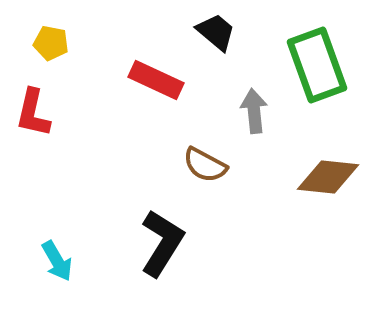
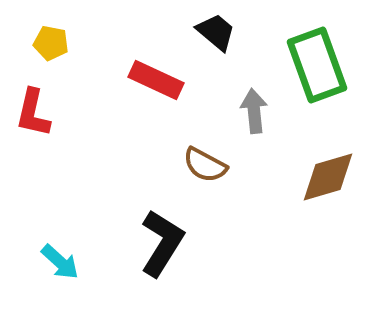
brown diamond: rotated 22 degrees counterclockwise
cyan arrow: moved 3 px right, 1 px down; rotated 18 degrees counterclockwise
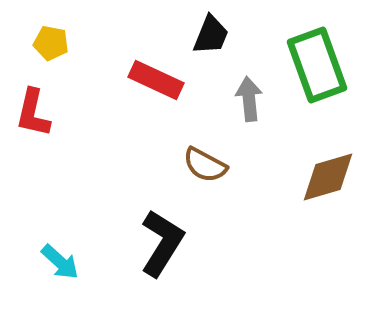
black trapezoid: moved 5 px left, 3 px down; rotated 72 degrees clockwise
gray arrow: moved 5 px left, 12 px up
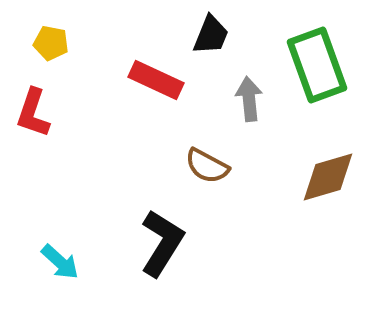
red L-shape: rotated 6 degrees clockwise
brown semicircle: moved 2 px right, 1 px down
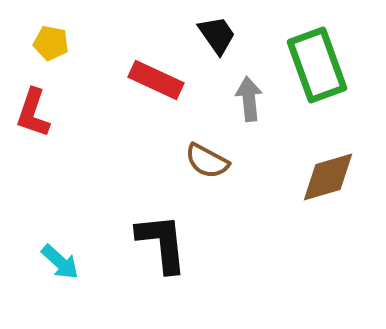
black trapezoid: moved 6 px right; rotated 57 degrees counterclockwise
brown semicircle: moved 5 px up
black L-shape: rotated 38 degrees counterclockwise
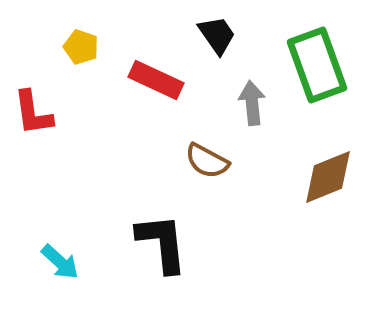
yellow pentagon: moved 30 px right, 4 px down; rotated 8 degrees clockwise
gray arrow: moved 3 px right, 4 px down
red L-shape: rotated 27 degrees counterclockwise
brown diamond: rotated 6 degrees counterclockwise
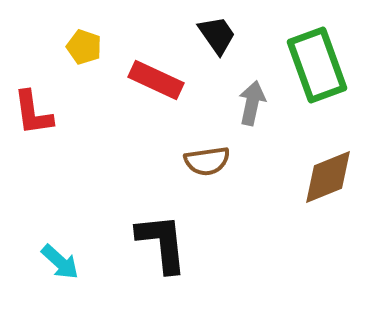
yellow pentagon: moved 3 px right
gray arrow: rotated 18 degrees clockwise
brown semicircle: rotated 36 degrees counterclockwise
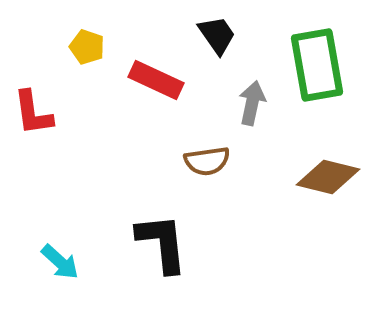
yellow pentagon: moved 3 px right
green rectangle: rotated 10 degrees clockwise
brown diamond: rotated 36 degrees clockwise
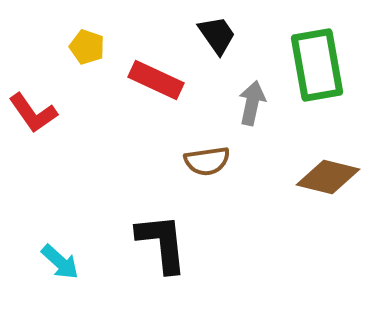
red L-shape: rotated 27 degrees counterclockwise
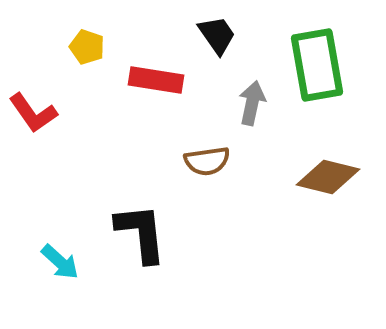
red rectangle: rotated 16 degrees counterclockwise
black L-shape: moved 21 px left, 10 px up
